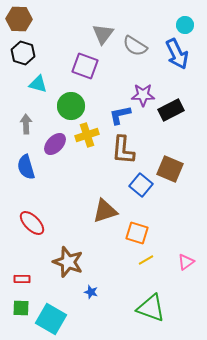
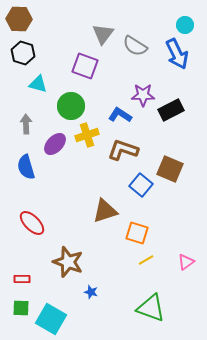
blue L-shape: rotated 45 degrees clockwise
brown L-shape: rotated 104 degrees clockwise
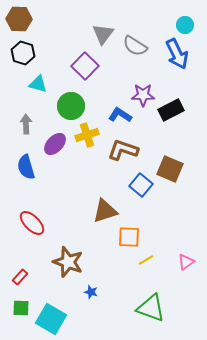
purple square: rotated 24 degrees clockwise
orange square: moved 8 px left, 4 px down; rotated 15 degrees counterclockwise
red rectangle: moved 2 px left, 2 px up; rotated 49 degrees counterclockwise
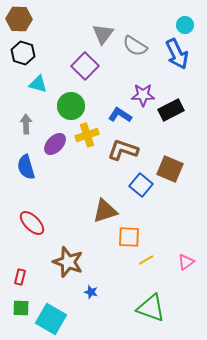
red rectangle: rotated 28 degrees counterclockwise
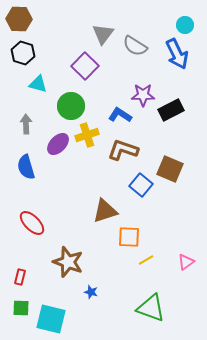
purple ellipse: moved 3 px right
cyan square: rotated 16 degrees counterclockwise
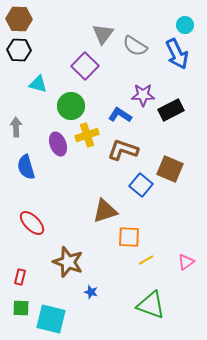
black hexagon: moved 4 px left, 3 px up; rotated 15 degrees counterclockwise
gray arrow: moved 10 px left, 3 px down
purple ellipse: rotated 65 degrees counterclockwise
green triangle: moved 3 px up
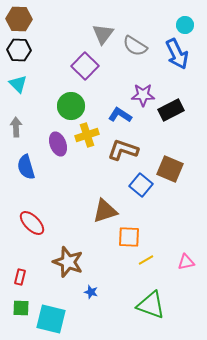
cyan triangle: moved 20 px left; rotated 30 degrees clockwise
pink triangle: rotated 24 degrees clockwise
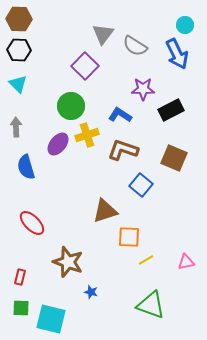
purple star: moved 6 px up
purple ellipse: rotated 60 degrees clockwise
brown square: moved 4 px right, 11 px up
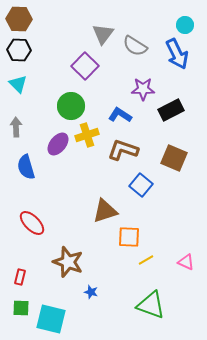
pink triangle: rotated 36 degrees clockwise
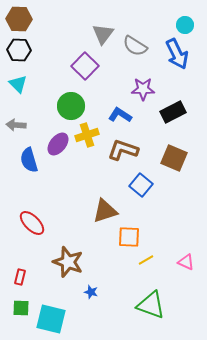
black rectangle: moved 2 px right, 2 px down
gray arrow: moved 2 px up; rotated 84 degrees counterclockwise
blue semicircle: moved 3 px right, 7 px up
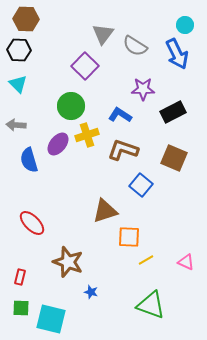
brown hexagon: moved 7 px right
